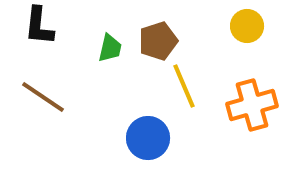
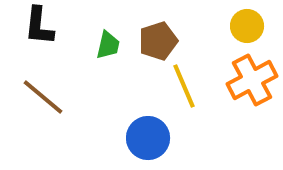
green trapezoid: moved 2 px left, 3 px up
brown line: rotated 6 degrees clockwise
orange cross: moved 25 px up; rotated 12 degrees counterclockwise
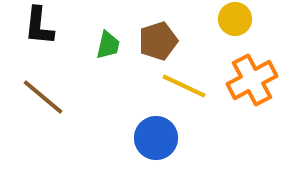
yellow circle: moved 12 px left, 7 px up
yellow line: rotated 42 degrees counterclockwise
blue circle: moved 8 px right
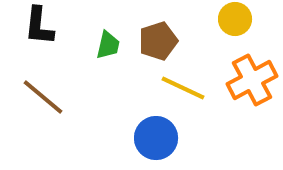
yellow line: moved 1 px left, 2 px down
